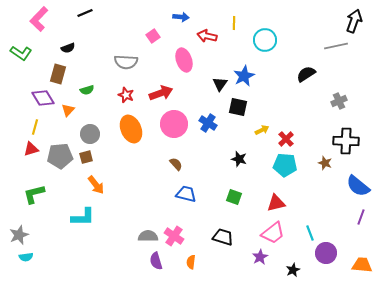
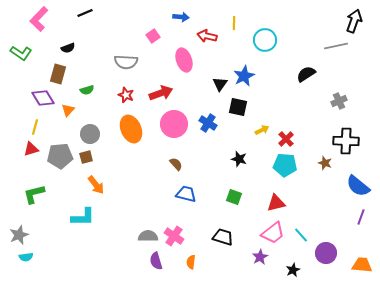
cyan line at (310, 233): moved 9 px left, 2 px down; rotated 21 degrees counterclockwise
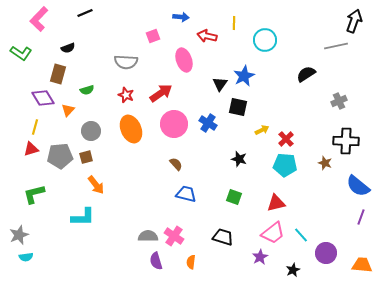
pink square at (153, 36): rotated 16 degrees clockwise
red arrow at (161, 93): rotated 15 degrees counterclockwise
gray circle at (90, 134): moved 1 px right, 3 px up
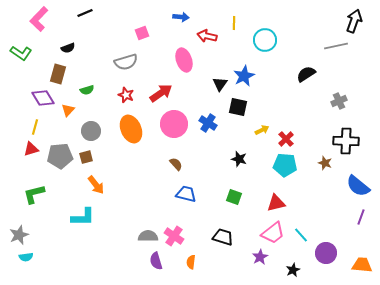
pink square at (153, 36): moved 11 px left, 3 px up
gray semicircle at (126, 62): rotated 20 degrees counterclockwise
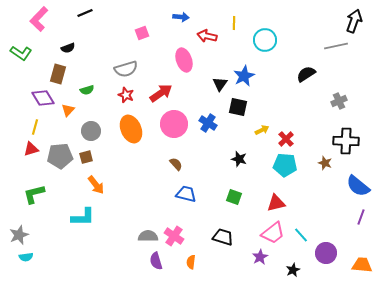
gray semicircle at (126, 62): moved 7 px down
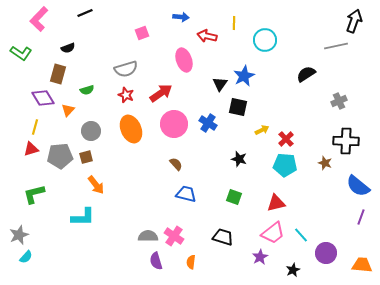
cyan semicircle at (26, 257): rotated 40 degrees counterclockwise
